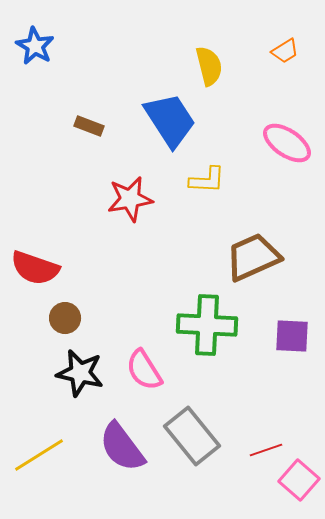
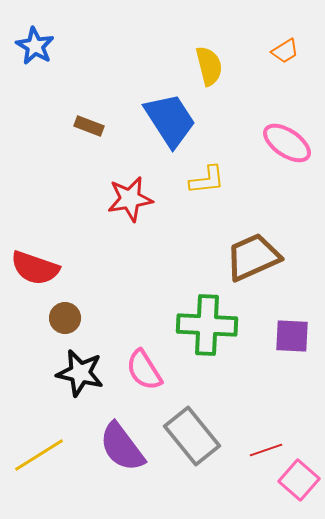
yellow L-shape: rotated 9 degrees counterclockwise
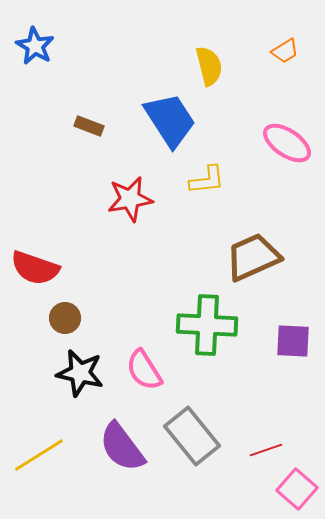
purple square: moved 1 px right, 5 px down
pink square: moved 2 px left, 9 px down
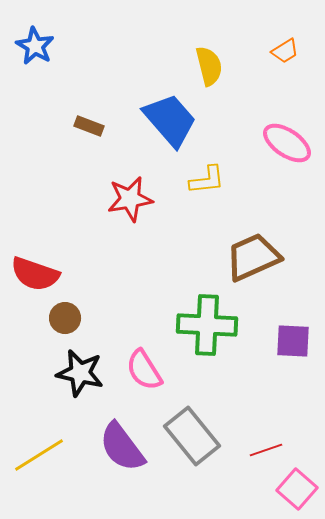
blue trapezoid: rotated 8 degrees counterclockwise
red semicircle: moved 6 px down
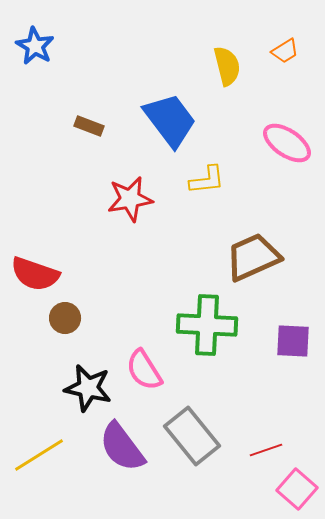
yellow semicircle: moved 18 px right
blue trapezoid: rotated 4 degrees clockwise
black star: moved 8 px right, 15 px down
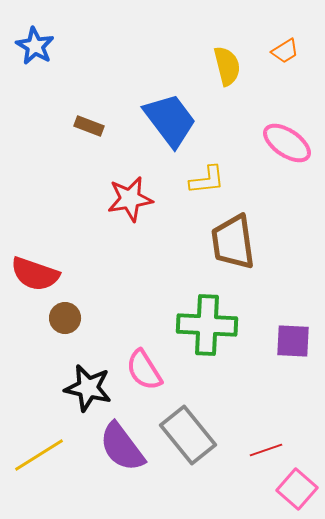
brown trapezoid: moved 20 px left, 15 px up; rotated 74 degrees counterclockwise
gray rectangle: moved 4 px left, 1 px up
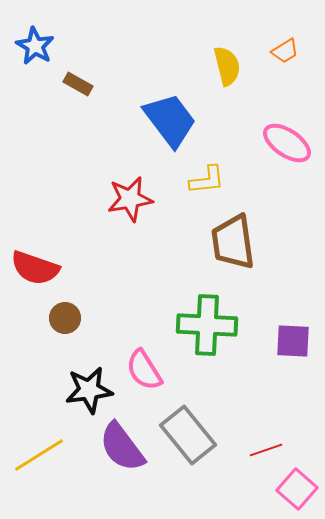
brown rectangle: moved 11 px left, 42 px up; rotated 8 degrees clockwise
red semicircle: moved 6 px up
black star: moved 1 px right, 2 px down; rotated 21 degrees counterclockwise
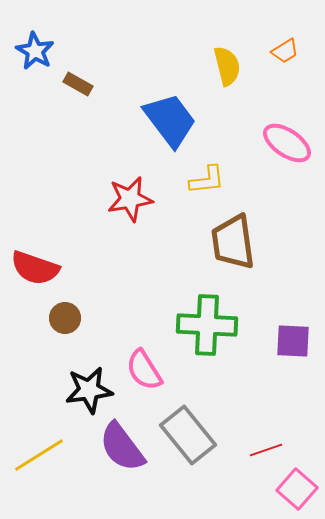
blue star: moved 5 px down
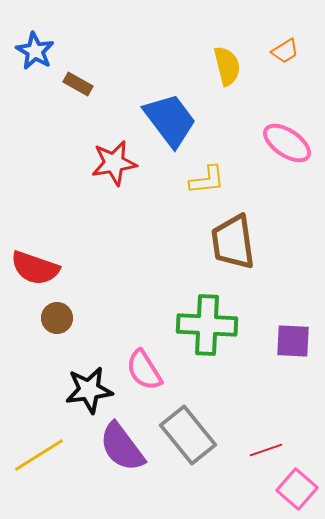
red star: moved 16 px left, 36 px up
brown circle: moved 8 px left
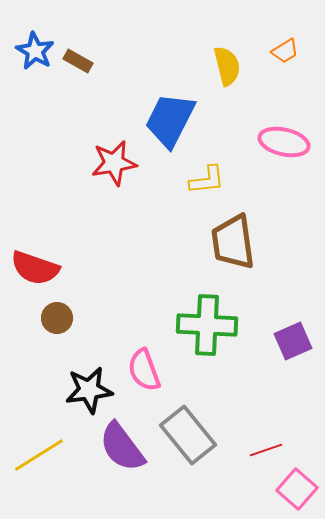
brown rectangle: moved 23 px up
blue trapezoid: rotated 116 degrees counterclockwise
pink ellipse: moved 3 px left, 1 px up; rotated 21 degrees counterclockwise
purple square: rotated 27 degrees counterclockwise
pink semicircle: rotated 12 degrees clockwise
